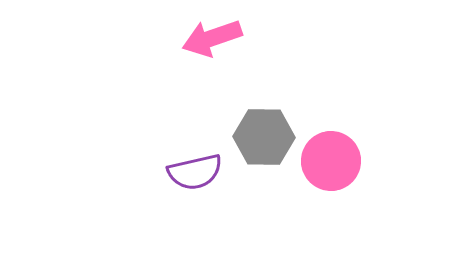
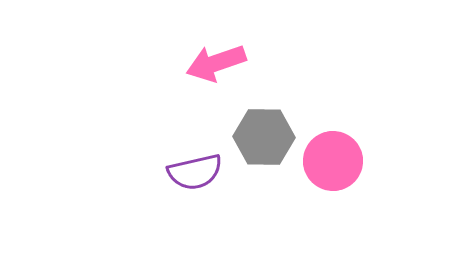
pink arrow: moved 4 px right, 25 px down
pink circle: moved 2 px right
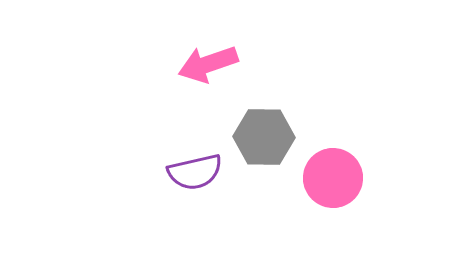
pink arrow: moved 8 px left, 1 px down
pink circle: moved 17 px down
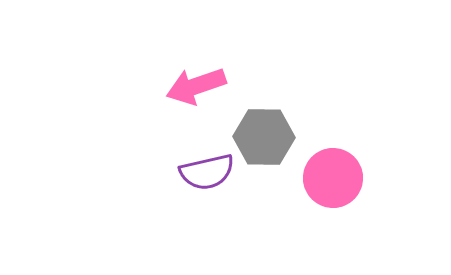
pink arrow: moved 12 px left, 22 px down
purple semicircle: moved 12 px right
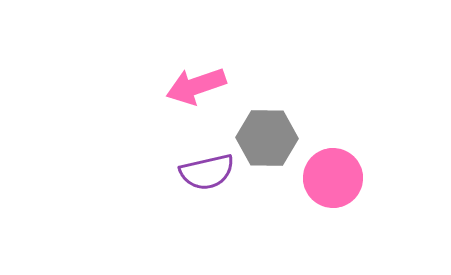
gray hexagon: moved 3 px right, 1 px down
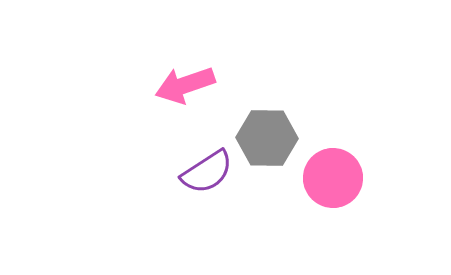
pink arrow: moved 11 px left, 1 px up
purple semicircle: rotated 20 degrees counterclockwise
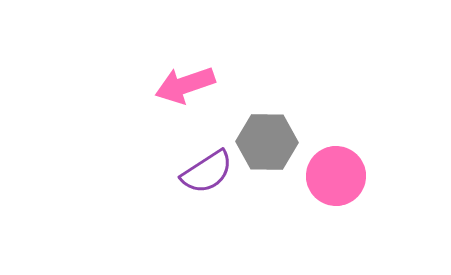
gray hexagon: moved 4 px down
pink circle: moved 3 px right, 2 px up
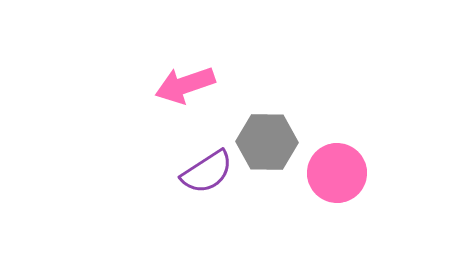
pink circle: moved 1 px right, 3 px up
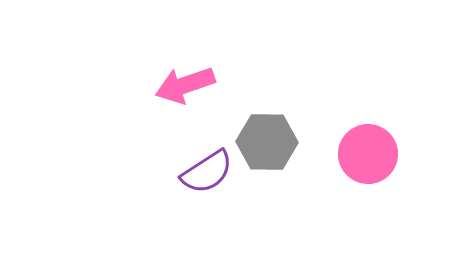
pink circle: moved 31 px right, 19 px up
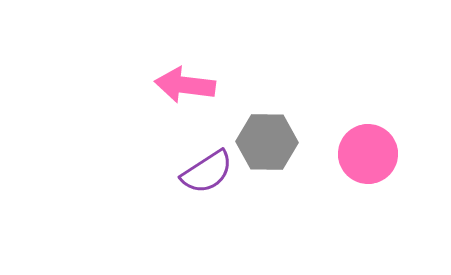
pink arrow: rotated 26 degrees clockwise
